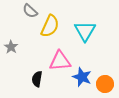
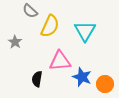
gray star: moved 4 px right, 5 px up
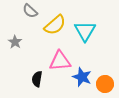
yellow semicircle: moved 5 px right, 1 px up; rotated 25 degrees clockwise
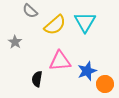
cyan triangle: moved 9 px up
blue star: moved 5 px right, 6 px up; rotated 30 degrees clockwise
